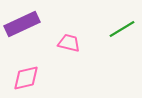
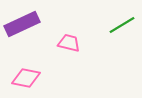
green line: moved 4 px up
pink diamond: rotated 24 degrees clockwise
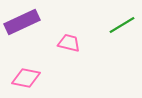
purple rectangle: moved 2 px up
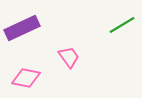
purple rectangle: moved 6 px down
pink trapezoid: moved 14 px down; rotated 40 degrees clockwise
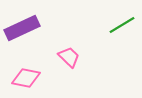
pink trapezoid: rotated 10 degrees counterclockwise
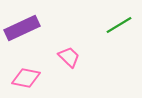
green line: moved 3 px left
